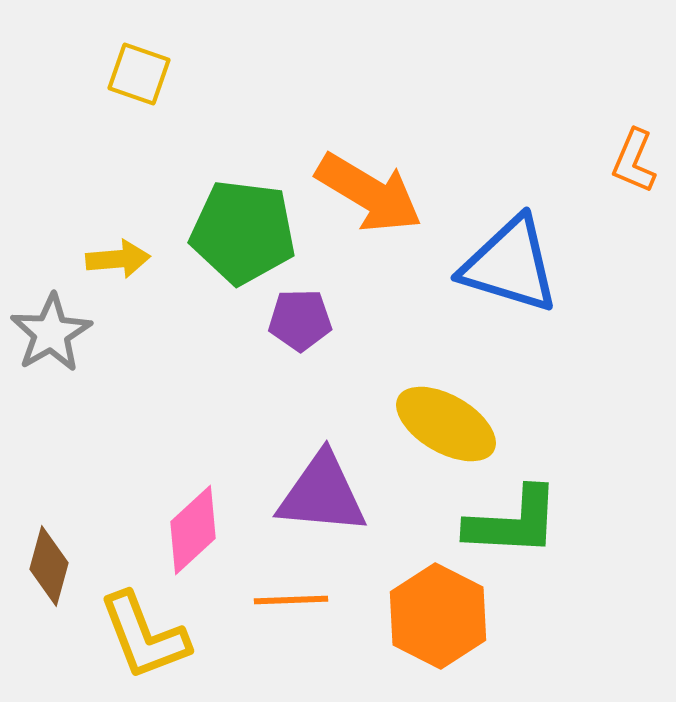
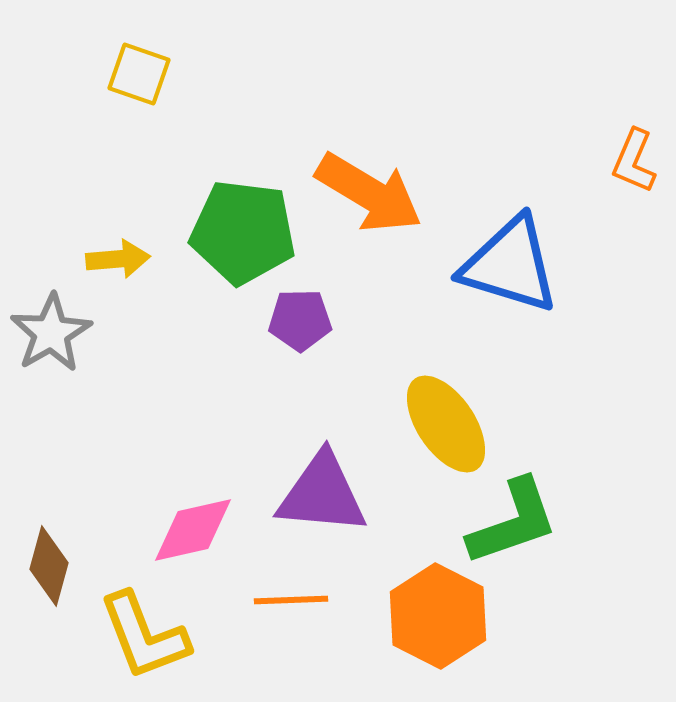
yellow ellipse: rotated 26 degrees clockwise
green L-shape: rotated 22 degrees counterclockwise
pink diamond: rotated 30 degrees clockwise
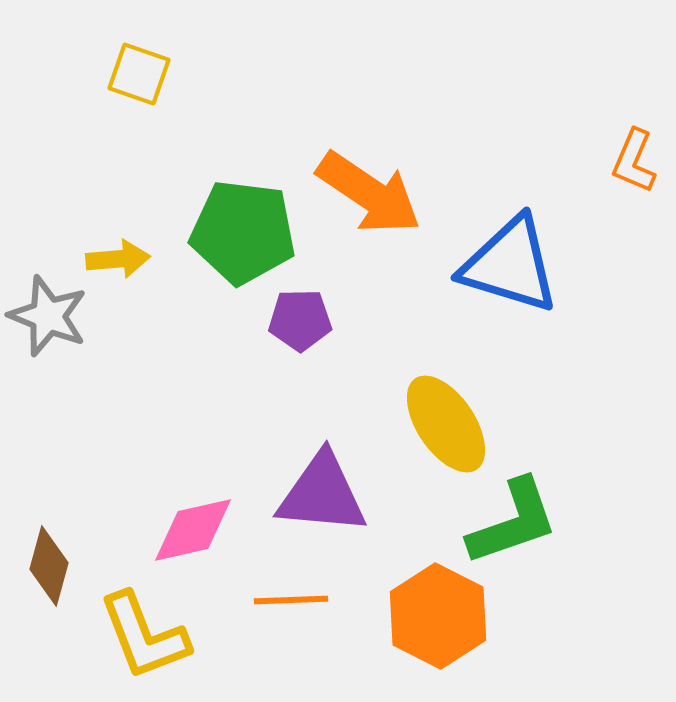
orange arrow: rotated 3 degrees clockwise
gray star: moved 3 px left, 17 px up; rotated 20 degrees counterclockwise
